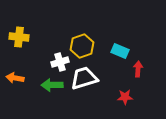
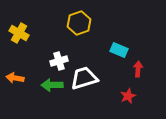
yellow cross: moved 4 px up; rotated 24 degrees clockwise
yellow hexagon: moved 3 px left, 23 px up
cyan rectangle: moved 1 px left, 1 px up
white cross: moved 1 px left, 1 px up
red star: moved 3 px right, 1 px up; rotated 21 degrees counterclockwise
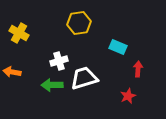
yellow hexagon: rotated 10 degrees clockwise
cyan rectangle: moved 1 px left, 3 px up
orange arrow: moved 3 px left, 6 px up
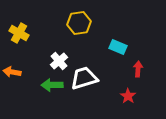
white cross: rotated 24 degrees counterclockwise
red star: rotated 14 degrees counterclockwise
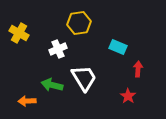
white cross: moved 1 px left, 12 px up; rotated 18 degrees clockwise
orange arrow: moved 15 px right, 29 px down; rotated 12 degrees counterclockwise
white trapezoid: rotated 76 degrees clockwise
green arrow: rotated 15 degrees clockwise
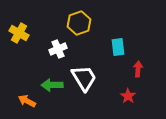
yellow hexagon: rotated 10 degrees counterclockwise
cyan rectangle: rotated 60 degrees clockwise
green arrow: rotated 15 degrees counterclockwise
orange arrow: rotated 30 degrees clockwise
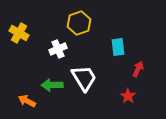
red arrow: rotated 21 degrees clockwise
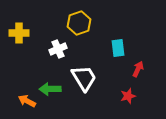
yellow cross: rotated 30 degrees counterclockwise
cyan rectangle: moved 1 px down
green arrow: moved 2 px left, 4 px down
red star: rotated 21 degrees clockwise
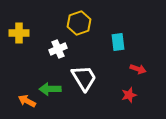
cyan rectangle: moved 6 px up
red arrow: rotated 84 degrees clockwise
red star: moved 1 px right, 1 px up
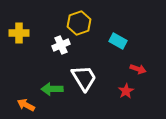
cyan rectangle: moved 1 px up; rotated 54 degrees counterclockwise
white cross: moved 3 px right, 4 px up
green arrow: moved 2 px right
red star: moved 3 px left, 4 px up; rotated 14 degrees counterclockwise
orange arrow: moved 1 px left, 4 px down
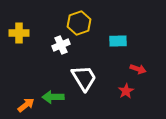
cyan rectangle: rotated 30 degrees counterclockwise
green arrow: moved 1 px right, 8 px down
orange arrow: rotated 114 degrees clockwise
